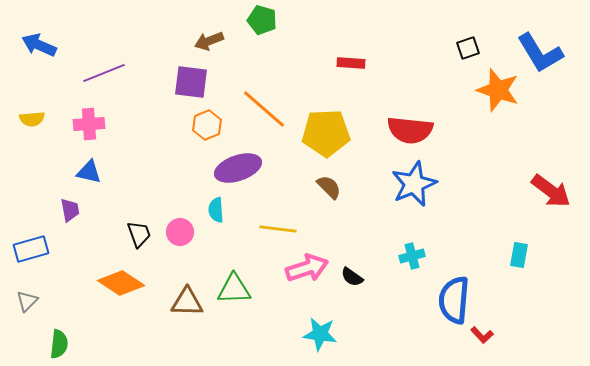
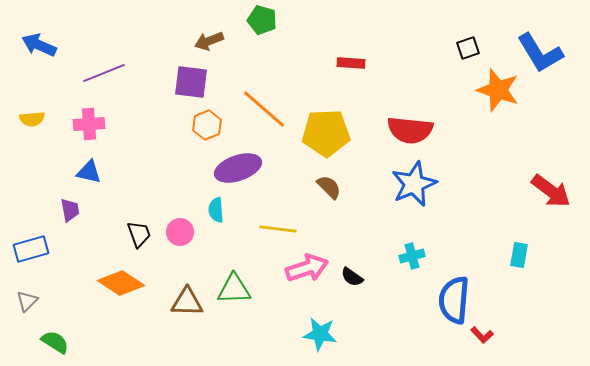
green semicircle: moved 4 px left, 2 px up; rotated 64 degrees counterclockwise
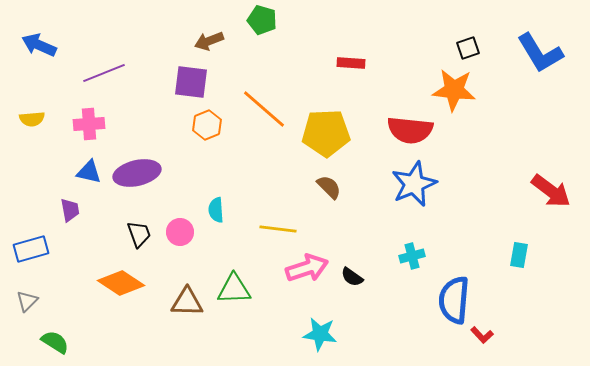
orange star: moved 44 px left; rotated 12 degrees counterclockwise
purple ellipse: moved 101 px left, 5 px down; rotated 6 degrees clockwise
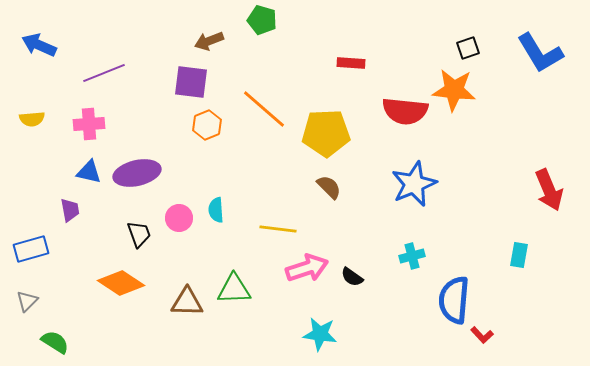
red semicircle: moved 5 px left, 19 px up
red arrow: moved 2 px left, 1 px up; rotated 30 degrees clockwise
pink circle: moved 1 px left, 14 px up
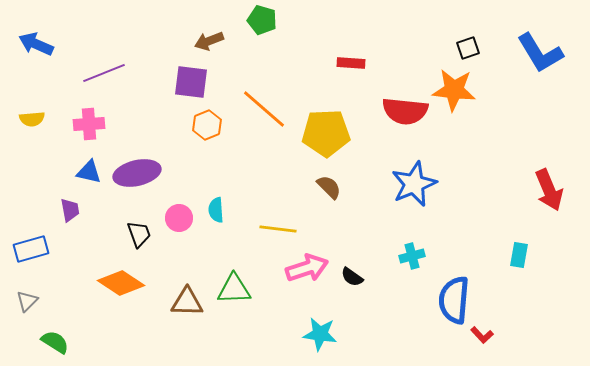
blue arrow: moved 3 px left, 1 px up
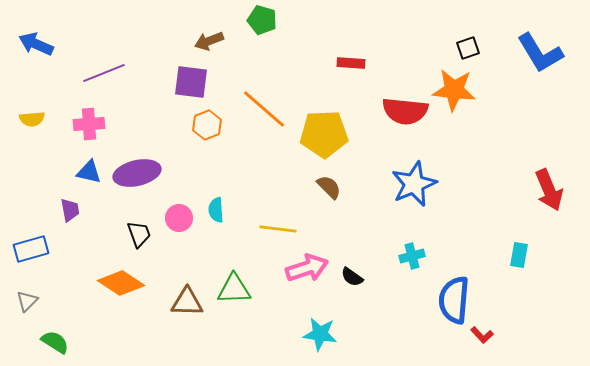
yellow pentagon: moved 2 px left, 1 px down
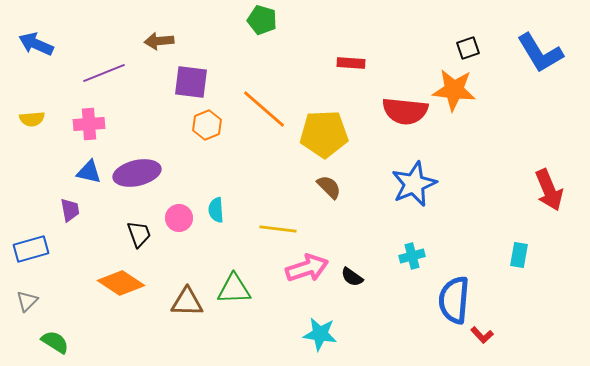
brown arrow: moved 50 px left; rotated 16 degrees clockwise
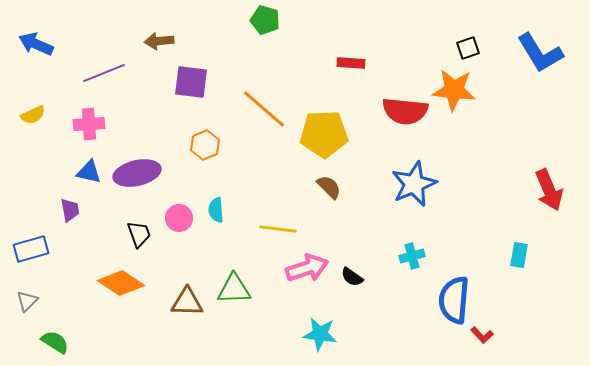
green pentagon: moved 3 px right
yellow semicircle: moved 1 px right, 4 px up; rotated 20 degrees counterclockwise
orange hexagon: moved 2 px left, 20 px down
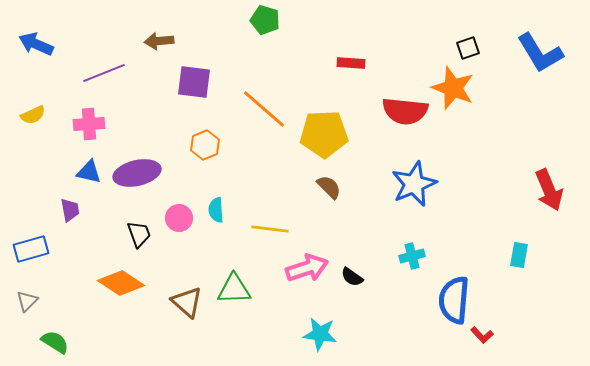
purple square: moved 3 px right
orange star: moved 1 px left, 2 px up; rotated 15 degrees clockwise
yellow line: moved 8 px left
brown triangle: rotated 40 degrees clockwise
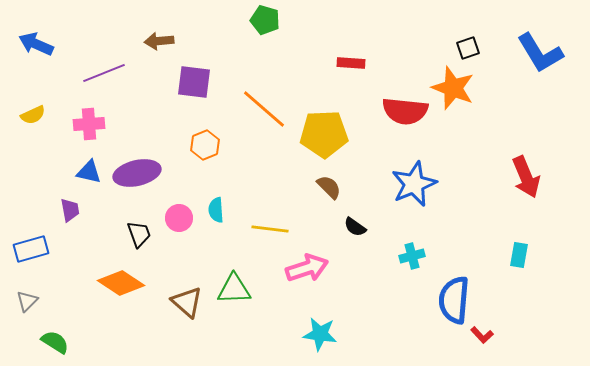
red arrow: moved 23 px left, 13 px up
black semicircle: moved 3 px right, 50 px up
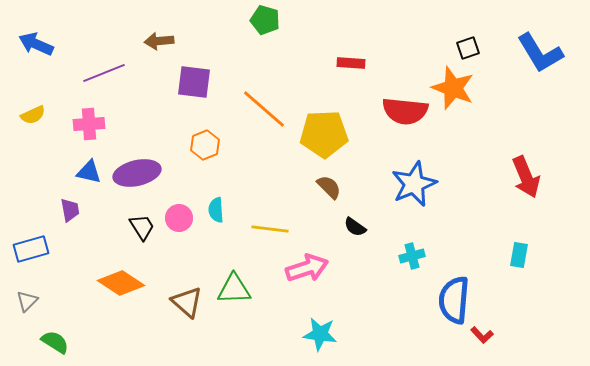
black trapezoid: moved 3 px right, 7 px up; rotated 12 degrees counterclockwise
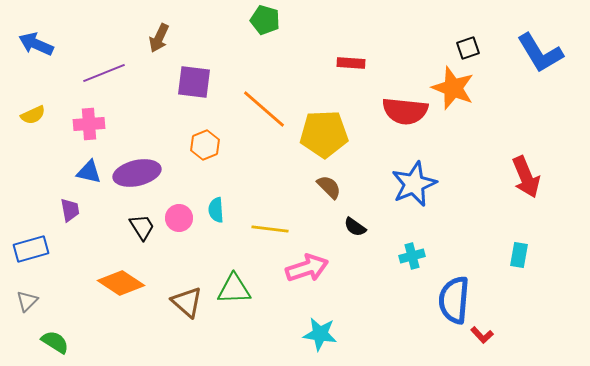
brown arrow: moved 3 px up; rotated 60 degrees counterclockwise
